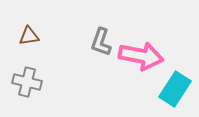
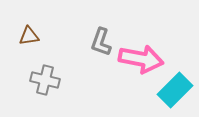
pink arrow: moved 3 px down
gray cross: moved 18 px right, 2 px up
cyan rectangle: moved 1 px down; rotated 12 degrees clockwise
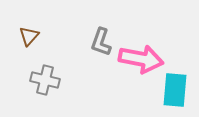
brown triangle: rotated 40 degrees counterclockwise
cyan rectangle: rotated 40 degrees counterclockwise
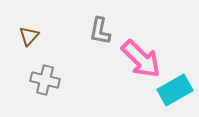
gray L-shape: moved 1 px left, 11 px up; rotated 8 degrees counterclockwise
pink arrow: rotated 33 degrees clockwise
cyan rectangle: rotated 56 degrees clockwise
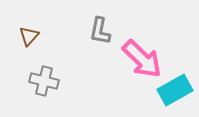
pink arrow: moved 1 px right
gray cross: moved 1 px left, 1 px down
